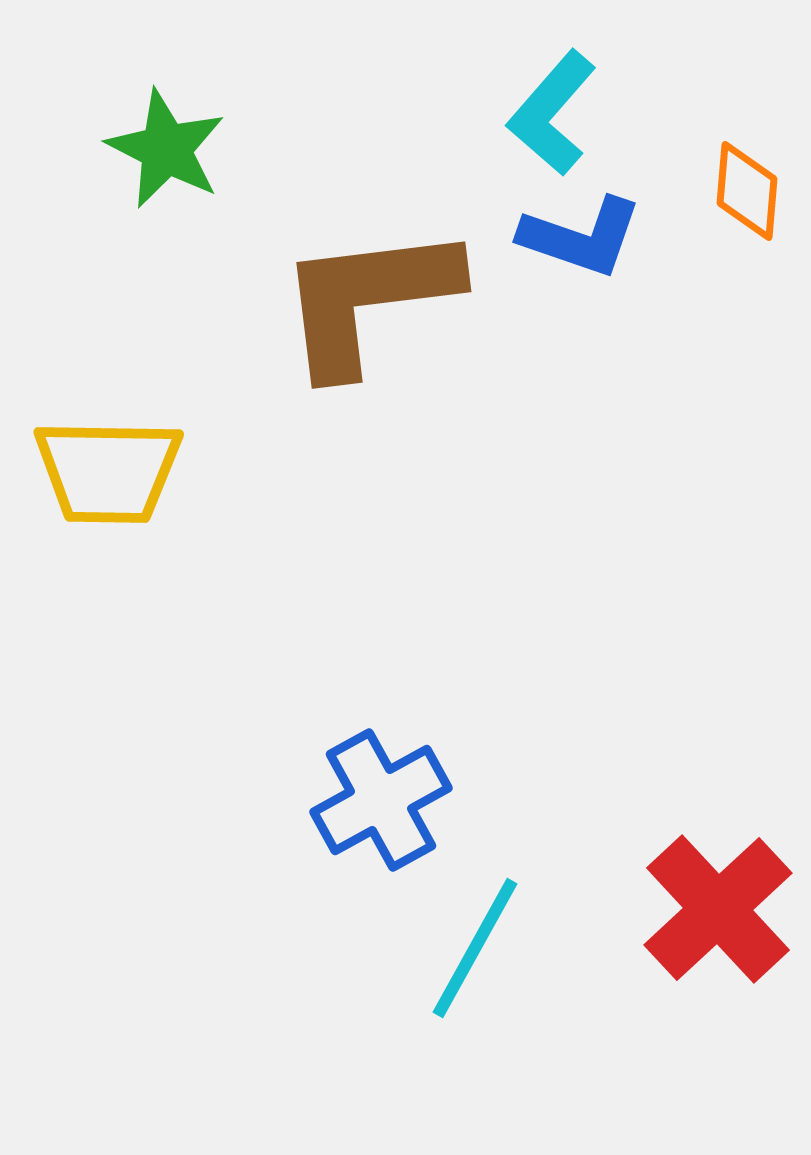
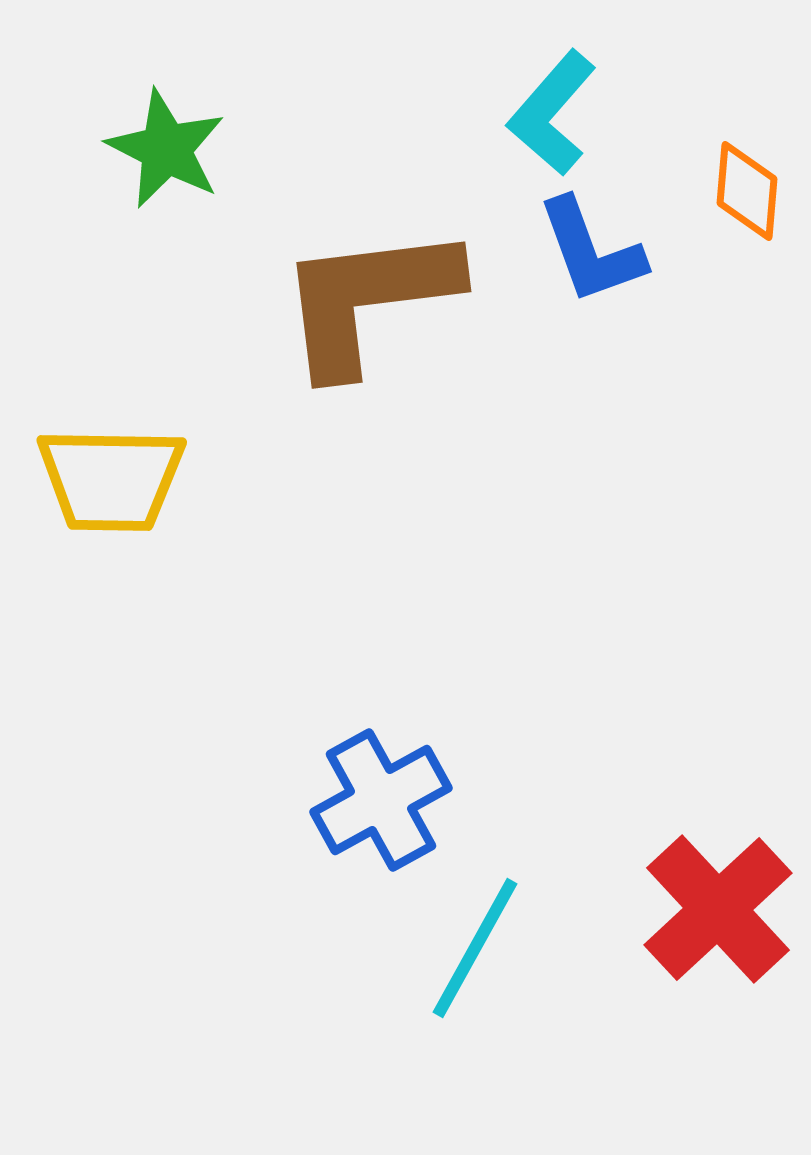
blue L-shape: moved 10 px right, 14 px down; rotated 51 degrees clockwise
yellow trapezoid: moved 3 px right, 8 px down
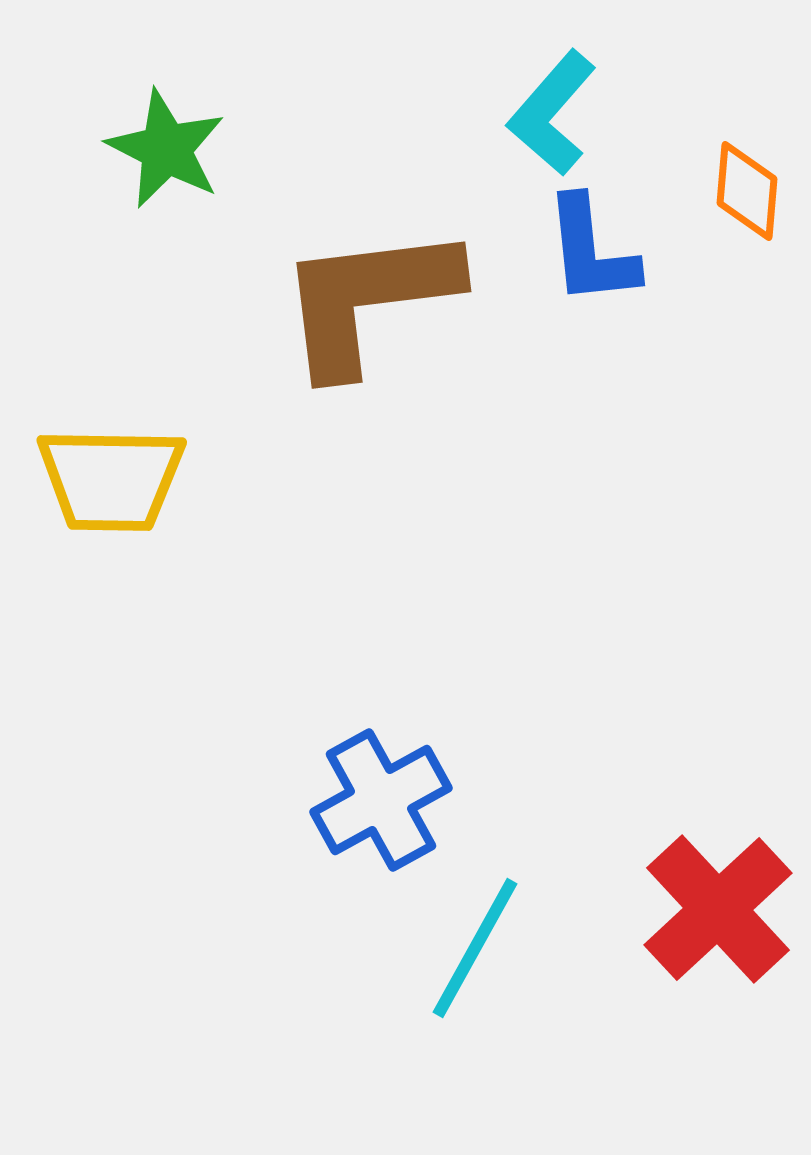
blue L-shape: rotated 14 degrees clockwise
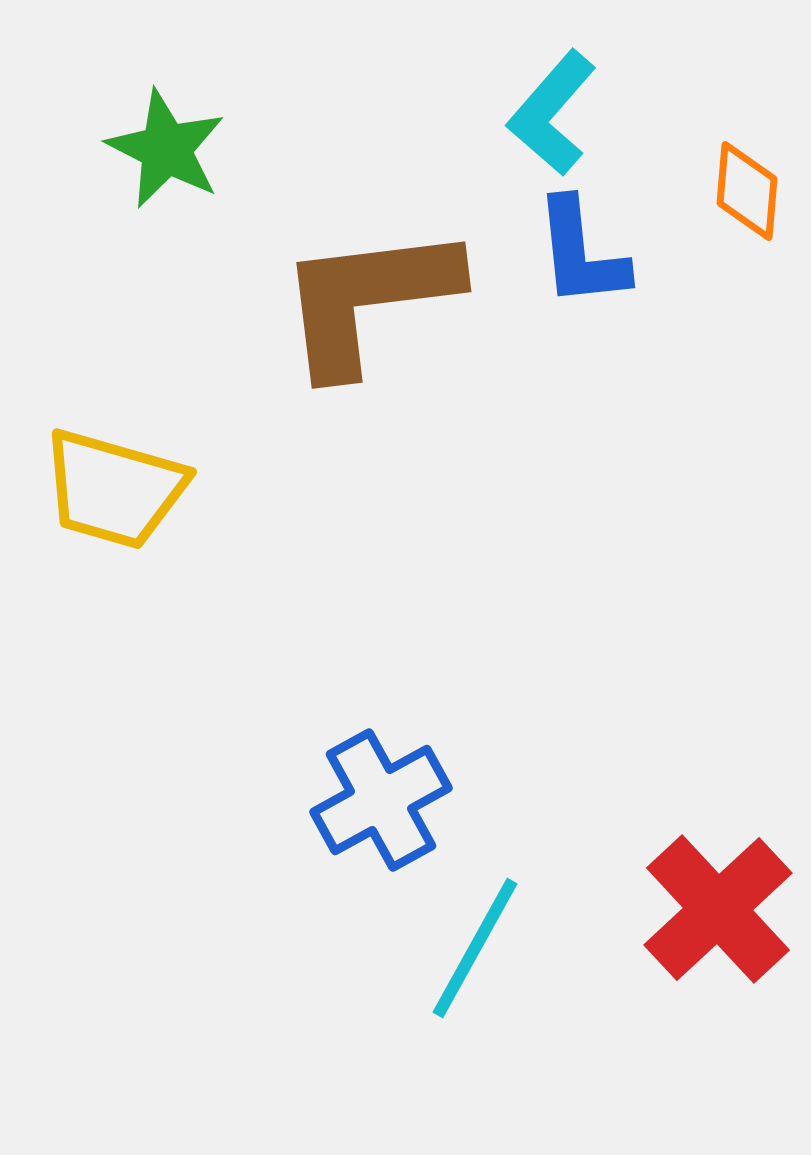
blue L-shape: moved 10 px left, 2 px down
yellow trapezoid: moved 3 px right, 10 px down; rotated 15 degrees clockwise
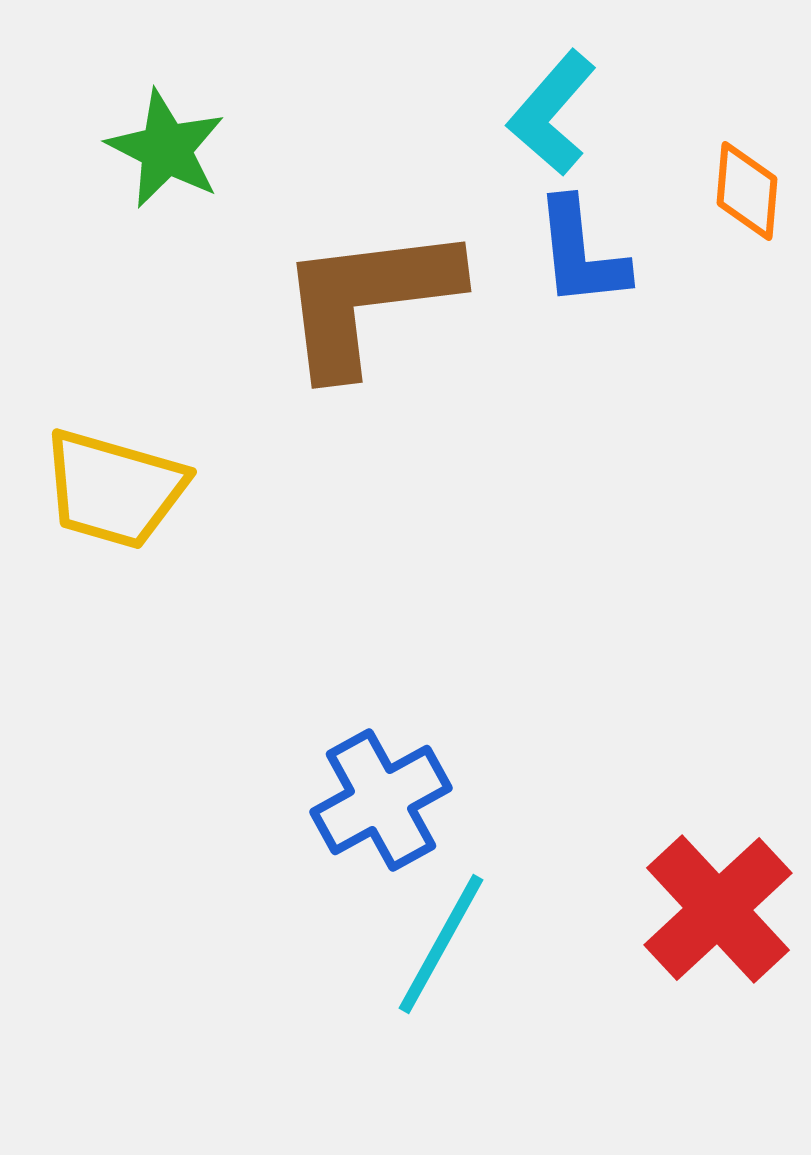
cyan line: moved 34 px left, 4 px up
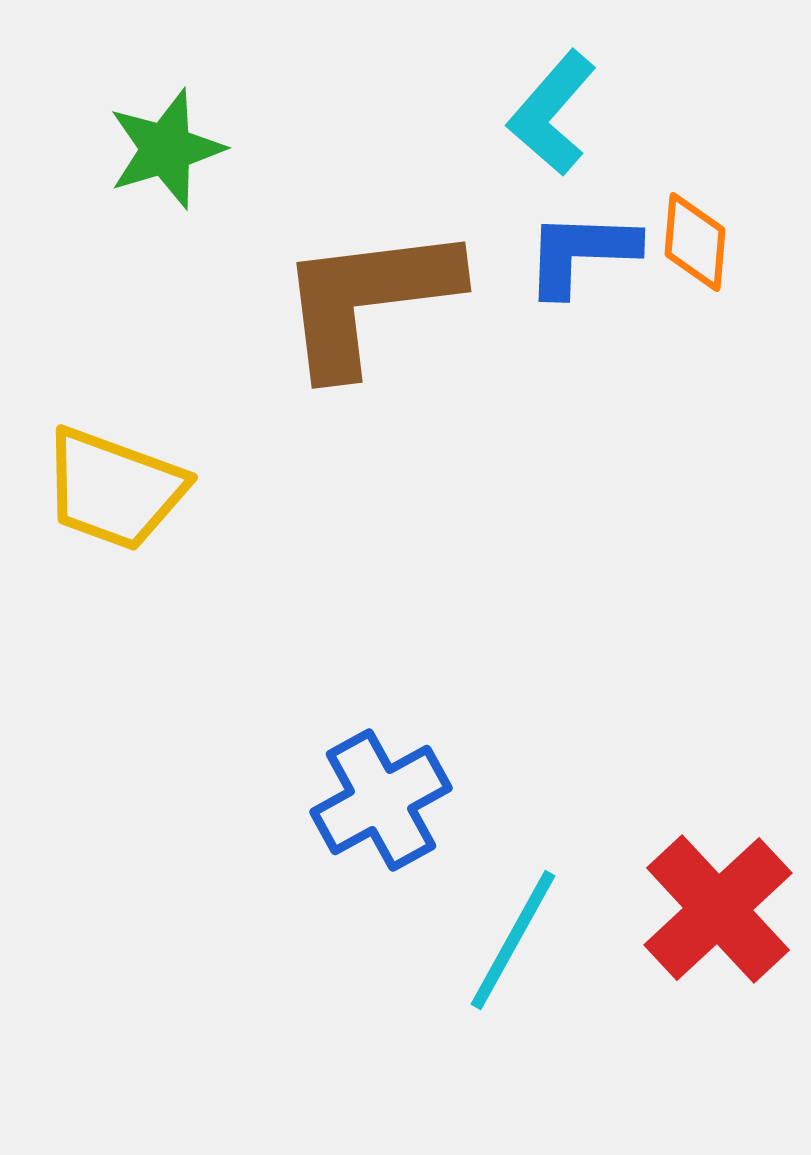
green star: rotated 28 degrees clockwise
orange diamond: moved 52 px left, 51 px down
blue L-shape: rotated 98 degrees clockwise
yellow trapezoid: rotated 4 degrees clockwise
cyan line: moved 72 px right, 4 px up
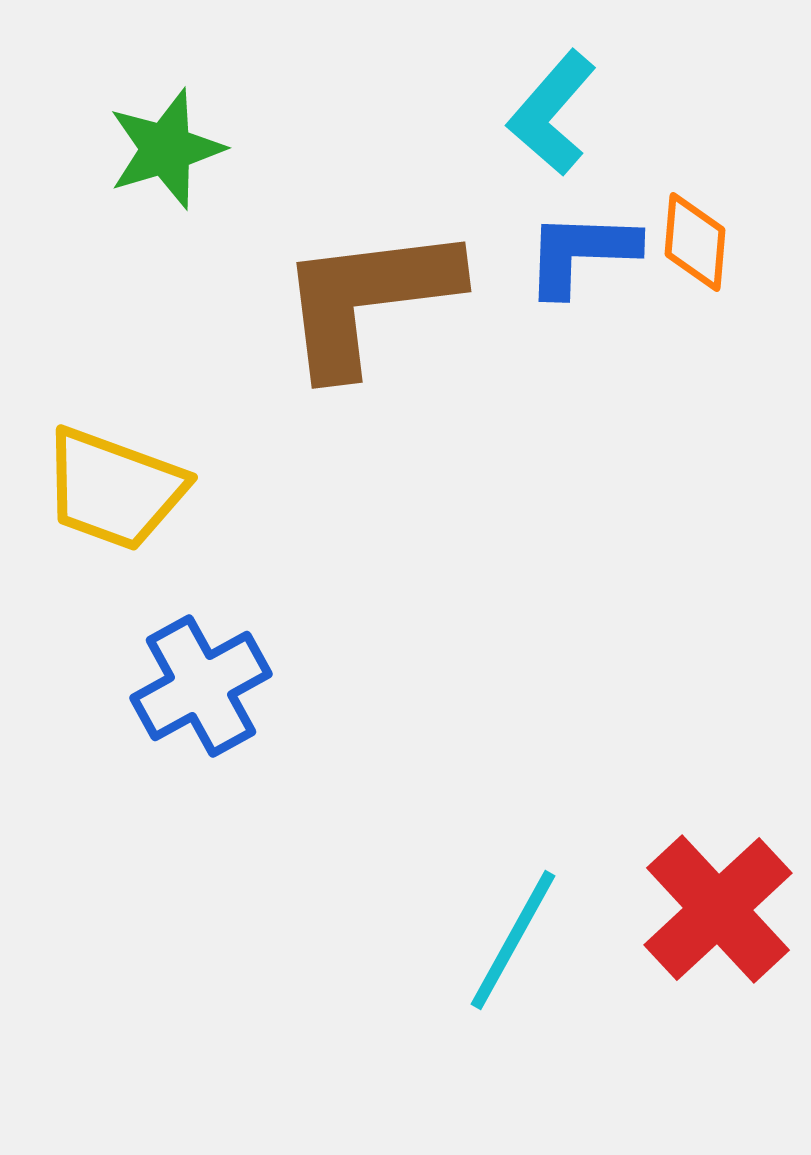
blue cross: moved 180 px left, 114 px up
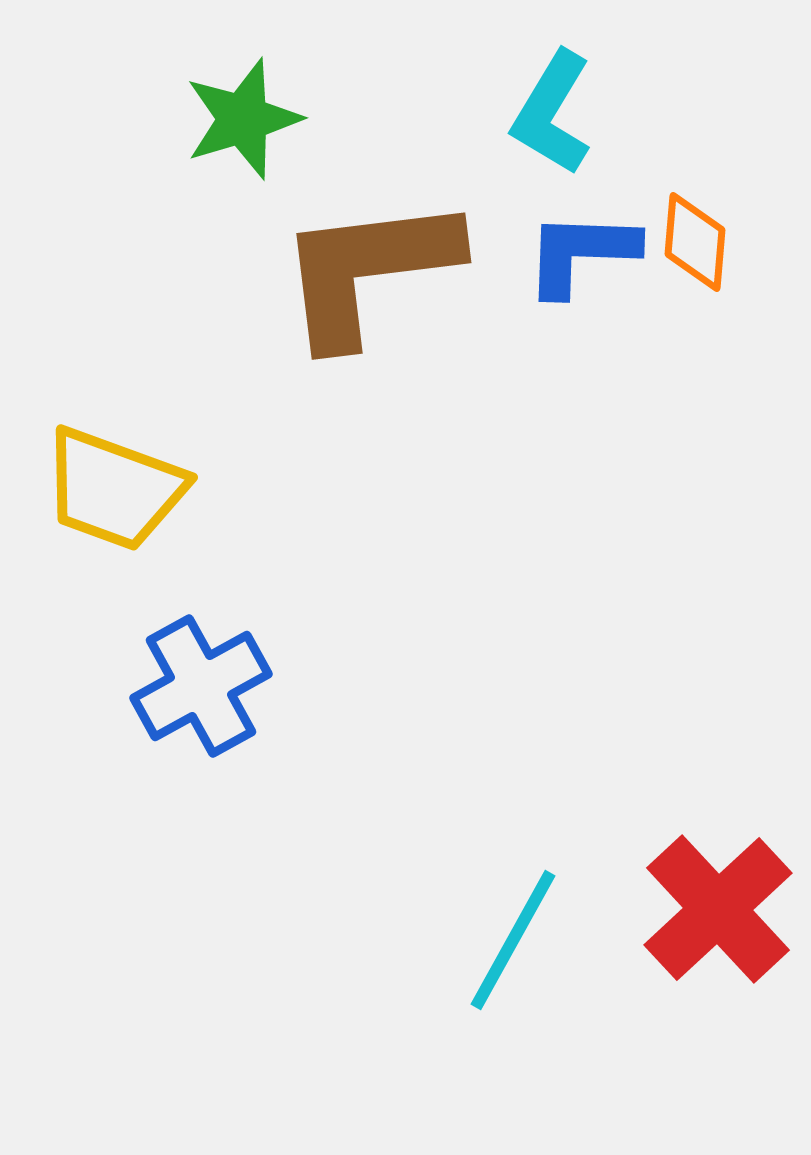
cyan L-shape: rotated 10 degrees counterclockwise
green star: moved 77 px right, 30 px up
brown L-shape: moved 29 px up
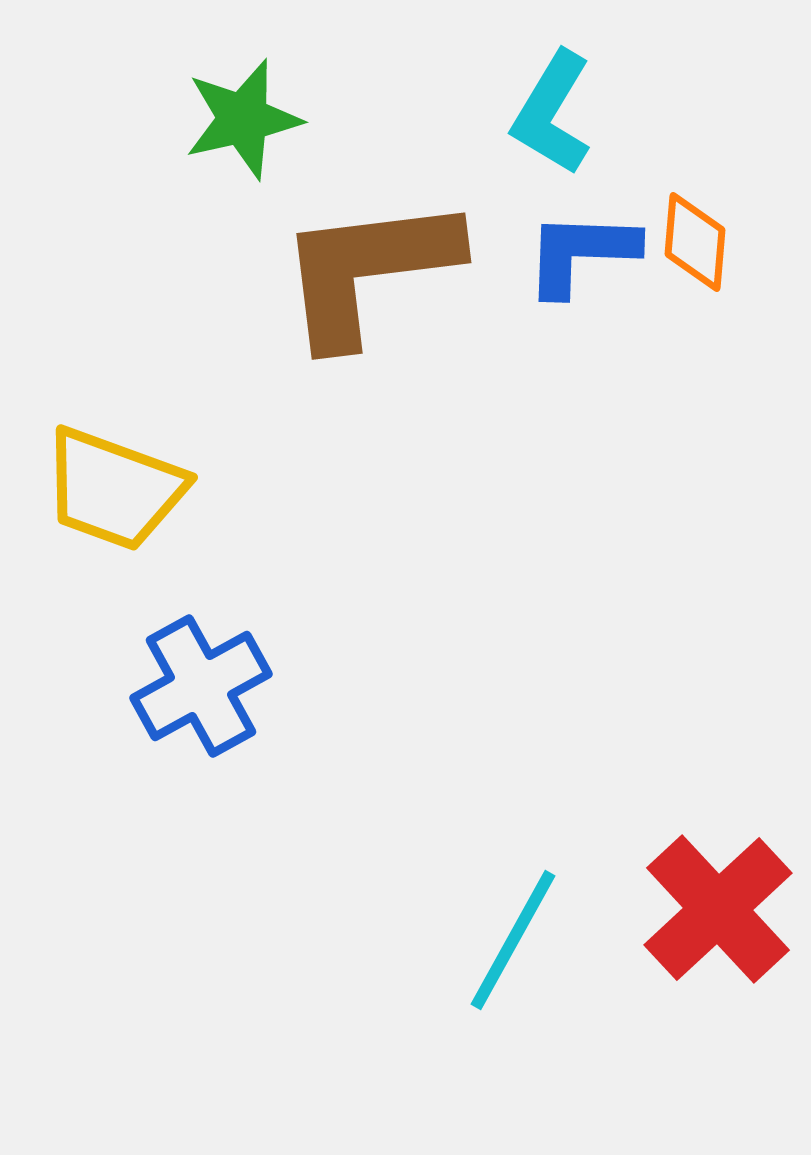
green star: rotated 4 degrees clockwise
